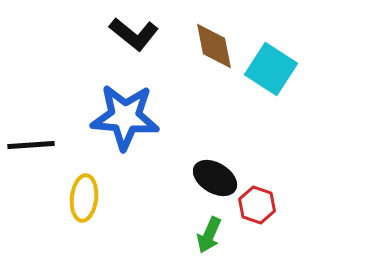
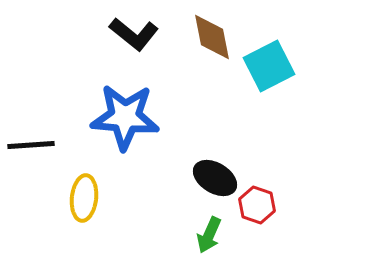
brown diamond: moved 2 px left, 9 px up
cyan square: moved 2 px left, 3 px up; rotated 30 degrees clockwise
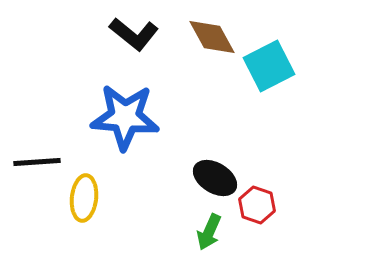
brown diamond: rotated 18 degrees counterclockwise
black line: moved 6 px right, 17 px down
green arrow: moved 3 px up
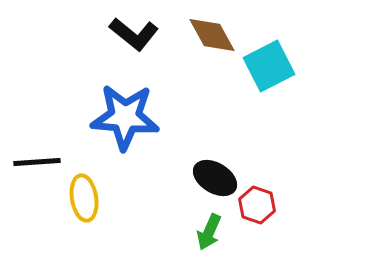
brown diamond: moved 2 px up
yellow ellipse: rotated 15 degrees counterclockwise
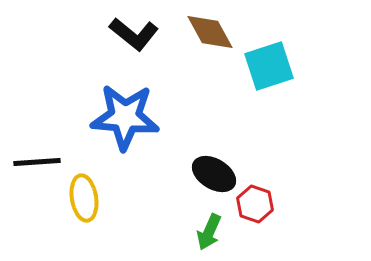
brown diamond: moved 2 px left, 3 px up
cyan square: rotated 9 degrees clockwise
black ellipse: moved 1 px left, 4 px up
red hexagon: moved 2 px left, 1 px up
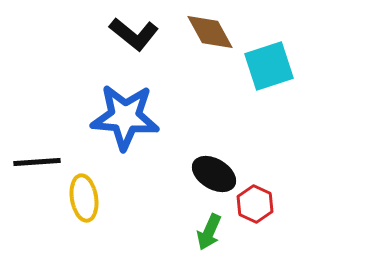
red hexagon: rotated 6 degrees clockwise
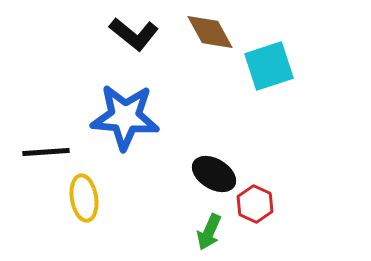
black line: moved 9 px right, 10 px up
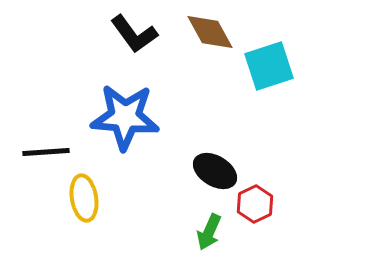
black L-shape: rotated 15 degrees clockwise
black ellipse: moved 1 px right, 3 px up
red hexagon: rotated 9 degrees clockwise
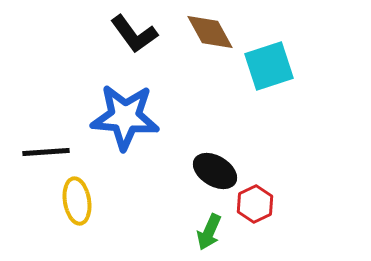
yellow ellipse: moved 7 px left, 3 px down
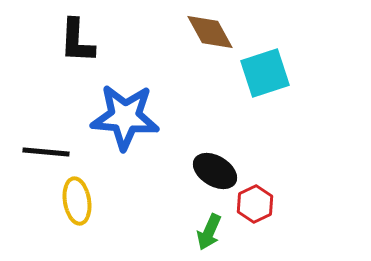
black L-shape: moved 57 px left, 7 px down; rotated 39 degrees clockwise
cyan square: moved 4 px left, 7 px down
black line: rotated 9 degrees clockwise
